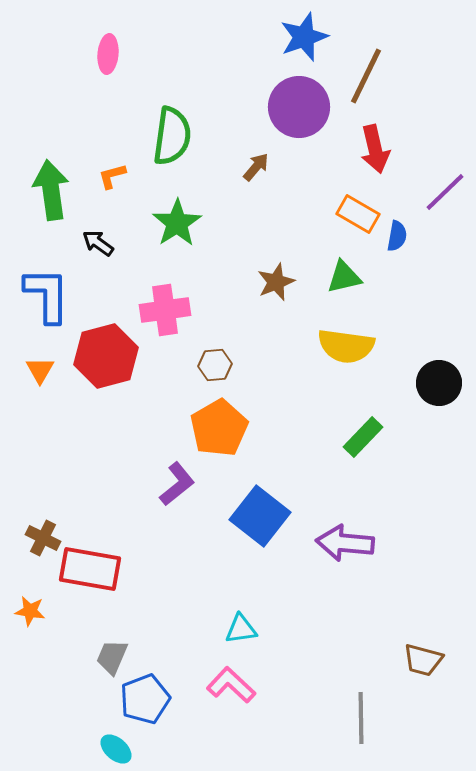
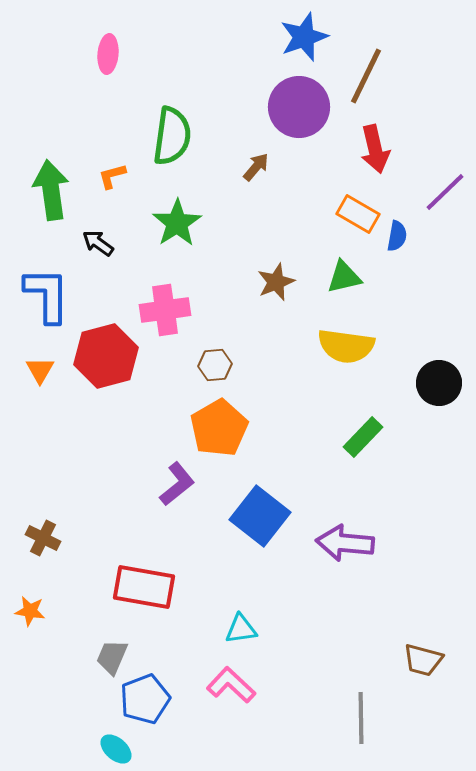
red rectangle: moved 54 px right, 18 px down
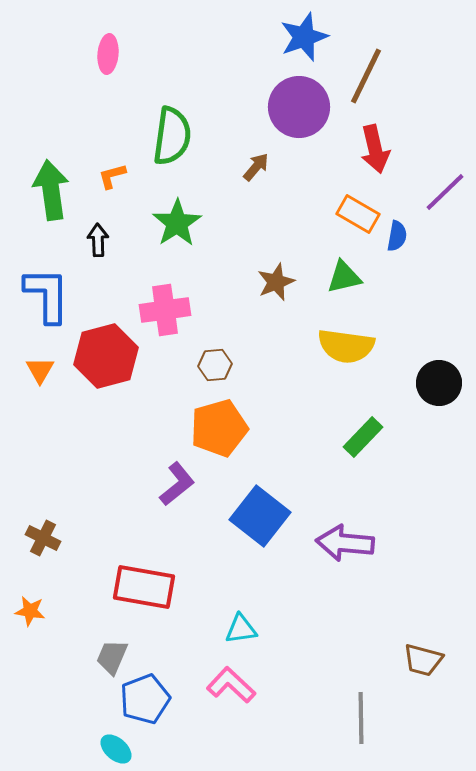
black arrow: moved 3 px up; rotated 52 degrees clockwise
orange pentagon: rotated 14 degrees clockwise
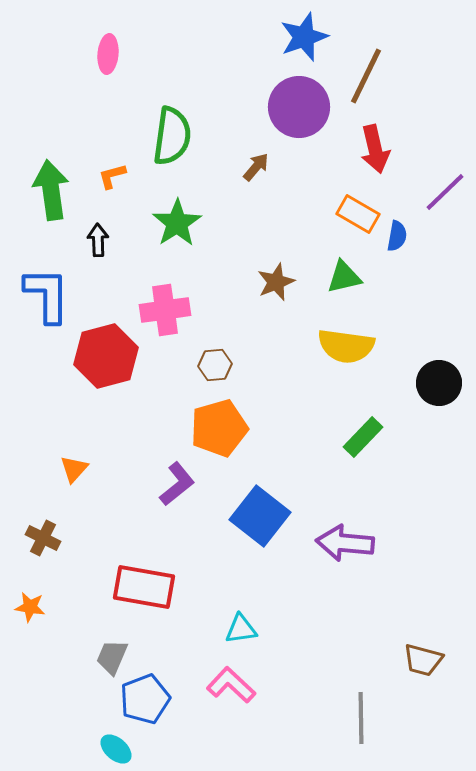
orange triangle: moved 34 px right, 99 px down; rotated 12 degrees clockwise
orange star: moved 4 px up
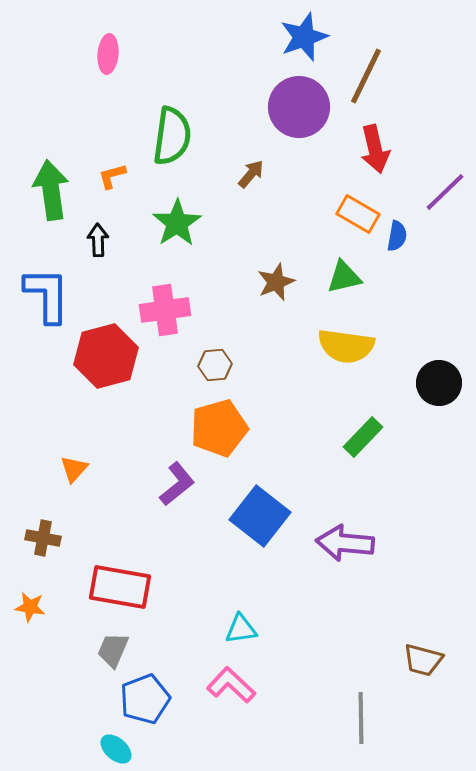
brown arrow: moved 5 px left, 7 px down
brown cross: rotated 16 degrees counterclockwise
red rectangle: moved 24 px left
gray trapezoid: moved 1 px right, 7 px up
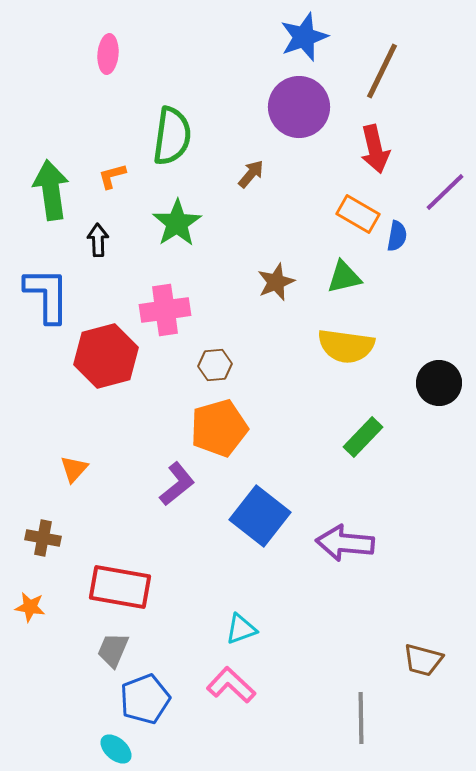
brown line: moved 16 px right, 5 px up
cyan triangle: rotated 12 degrees counterclockwise
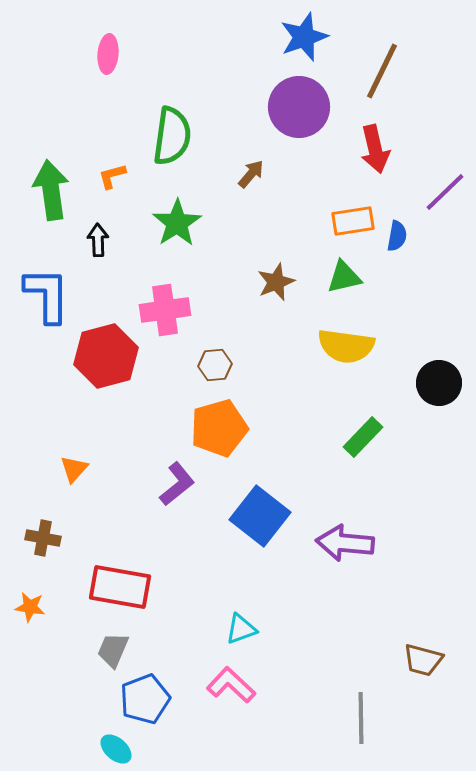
orange rectangle: moved 5 px left, 7 px down; rotated 39 degrees counterclockwise
